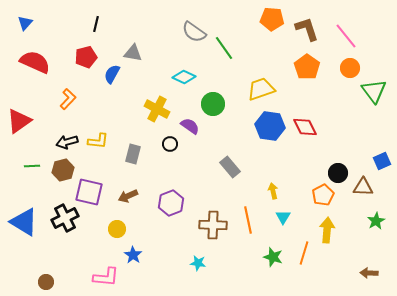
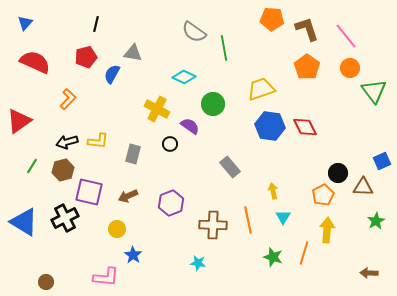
green line at (224, 48): rotated 25 degrees clockwise
green line at (32, 166): rotated 56 degrees counterclockwise
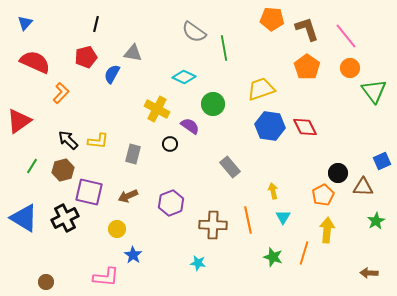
orange L-shape at (68, 99): moved 7 px left, 6 px up
black arrow at (67, 142): moved 1 px right, 2 px up; rotated 60 degrees clockwise
blue triangle at (24, 222): moved 4 px up
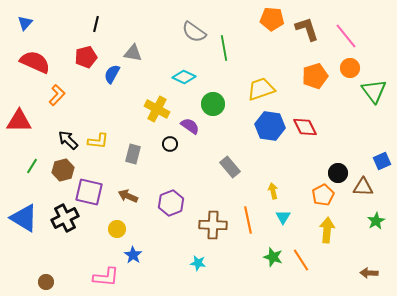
orange pentagon at (307, 67): moved 8 px right, 9 px down; rotated 20 degrees clockwise
orange L-shape at (61, 93): moved 4 px left, 2 px down
red triangle at (19, 121): rotated 36 degrees clockwise
brown arrow at (128, 196): rotated 48 degrees clockwise
orange line at (304, 253): moved 3 px left, 7 px down; rotated 50 degrees counterclockwise
